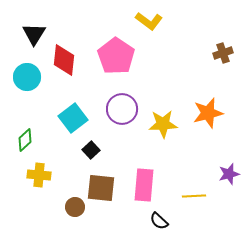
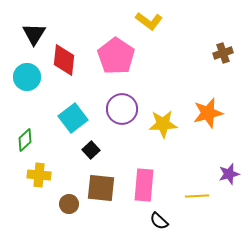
yellow line: moved 3 px right
brown circle: moved 6 px left, 3 px up
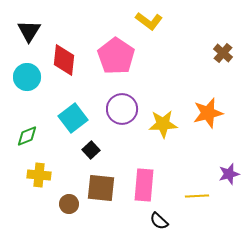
black triangle: moved 5 px left, 3 px up
brown cross: rotated 30 degrees counterclockwise
green diamond: moved 2 px right, 4 px up; rotated 20 degrees clockwise
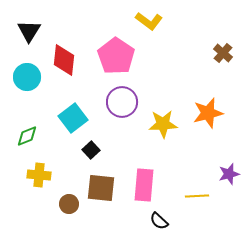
purple circle: moved 7 px up
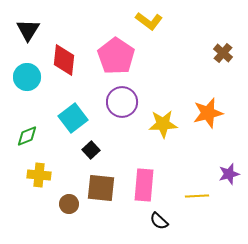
black triangle: moved 1 px left, 1 px up
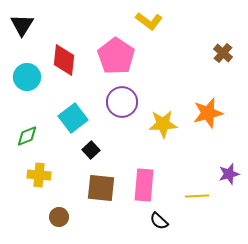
black triangle: moved 6 px left, 5 px up
brown circle: moved 10 px left, 13 px down
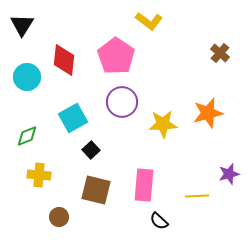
brown cross: moved 3 px left
cyan square: rotated 8 degrees clockwise
brown square: moved 5 px left, 2 px down; rotated 8 degrees clockwise
